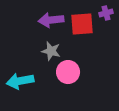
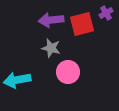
purple cross: rotated 16 degrees counterclockwise
red square: rotated 10 degrees counterclockwise
gray star: moved 3 px up
cyan arrow: moved 3 px left, 1 px up
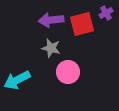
cyan arrow: rotated 16 degrees counterclockwise
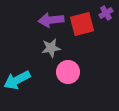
gray star: rotated 24 degrees counterclockwise
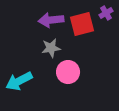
cyan arrow: moved 2 px right, 1 px down
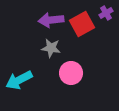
red square: rotated 15 degrees counterclockwise
gray star: rotated 18 degrees clockwise
pink circle: moved 3 px right, 1 px down
cyan arrow: moved 1 px up
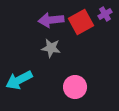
purple cross: moved 1 px left, 1 px down
red square: moved 1 px left, 2 px up
pink circle: moved 4 px right, 14 px down
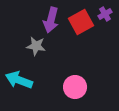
purple arrow: rotated 70 degrees counterclockwise
gray star: moved 15 px left, 2 px up
cyan arrow: rotated 48 degrees clockwise
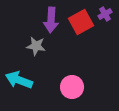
purple arrow: rotated 10 degrees counterclockwise
pink circle: moved 3 px left
